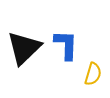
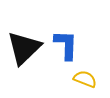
yellow semicircle: moved 8 px left, 5 px down; rotated 85 degrees counterclockwise
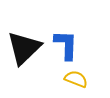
yellow semicircle: moved 9 px left
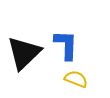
black triangle: moved 5 px down
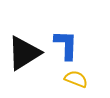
black triangle: rotated 12 degrees clockwise
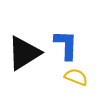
yellow semicircle: moved 2 px up
